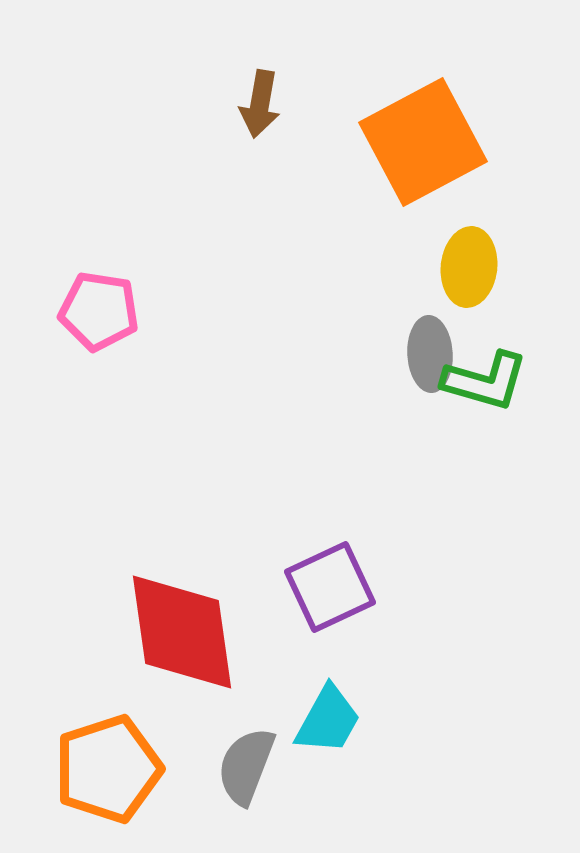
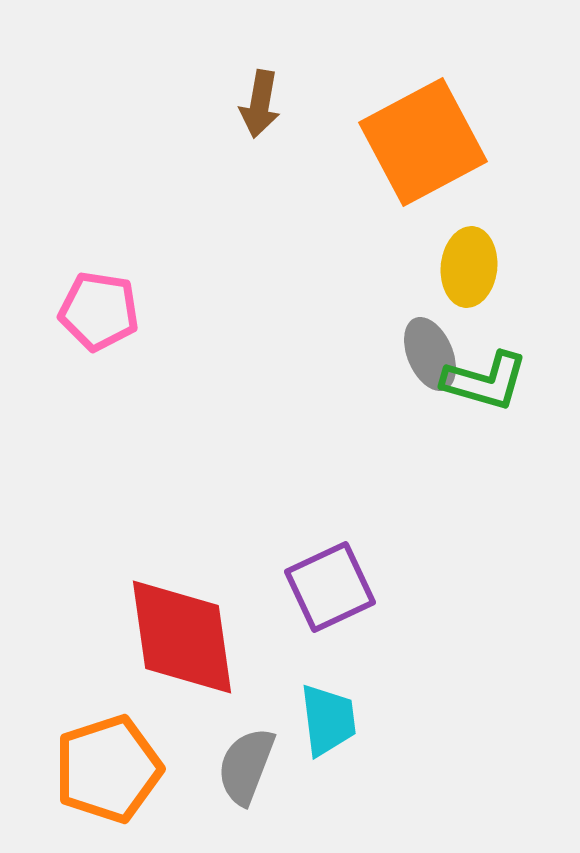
gray ellipse: rotated 20 degrees counterclockwise
red diamond: moved 5 px down
cyan trapezoid: rotated 36 degrees counterclockwise
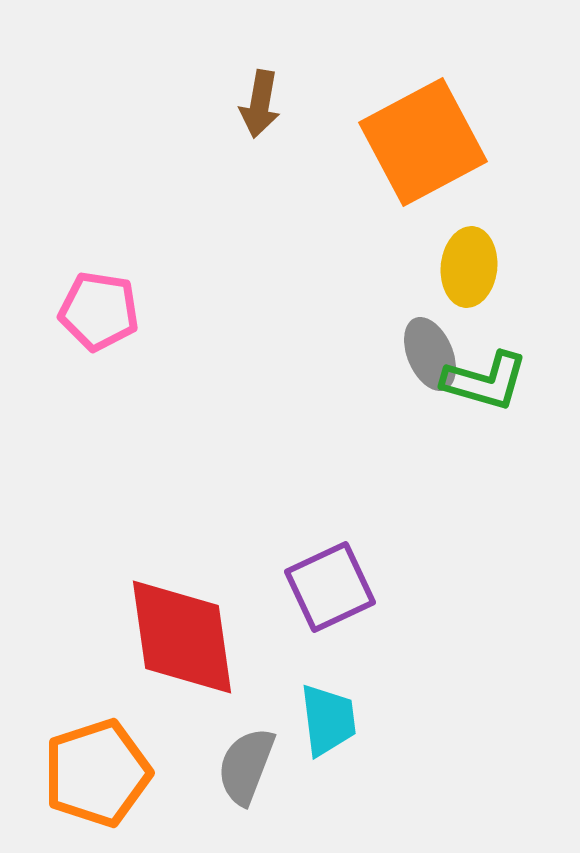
orange pentagon: moved 11 px left, 4 px down
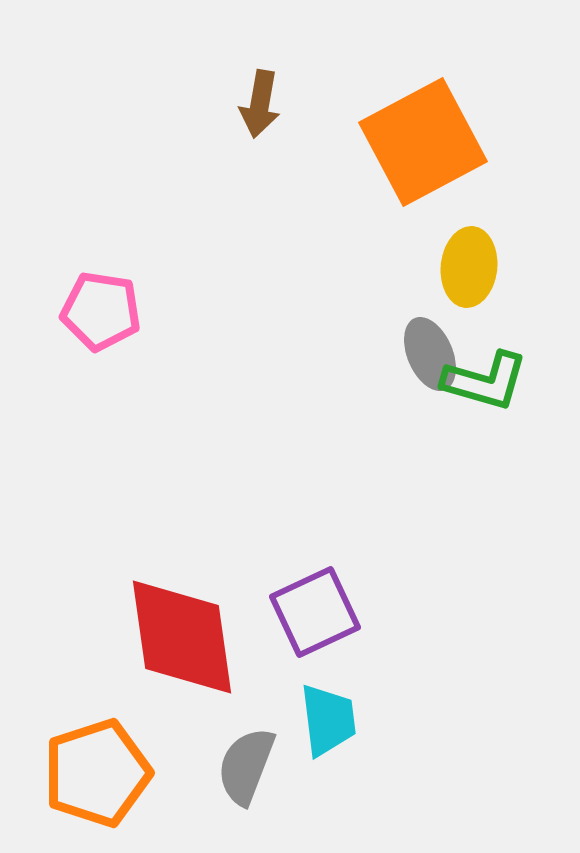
pink pentagon: moved 2 px right
purple square: moved 15 px left, 25 px down
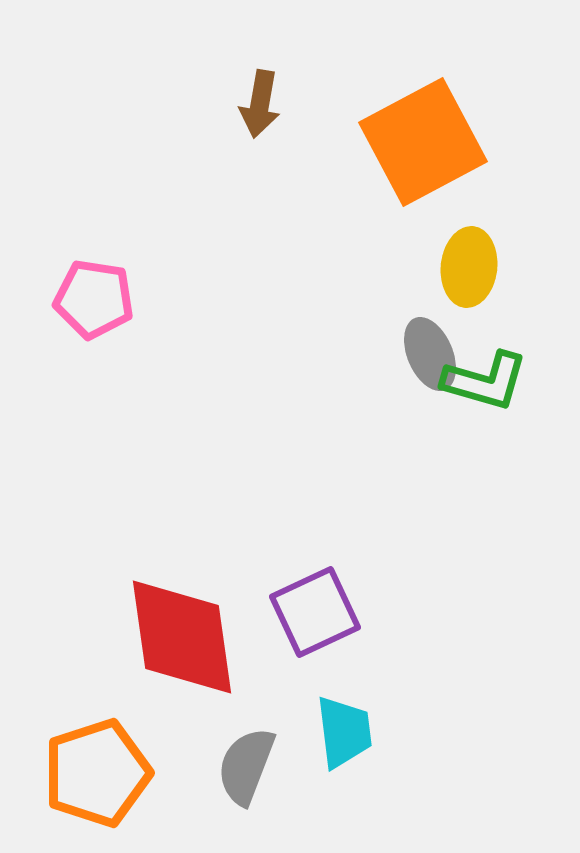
pink pentagon: moved 7 px left, 12 px up
cyan trapezoid: moved 16 px right, 12 px down
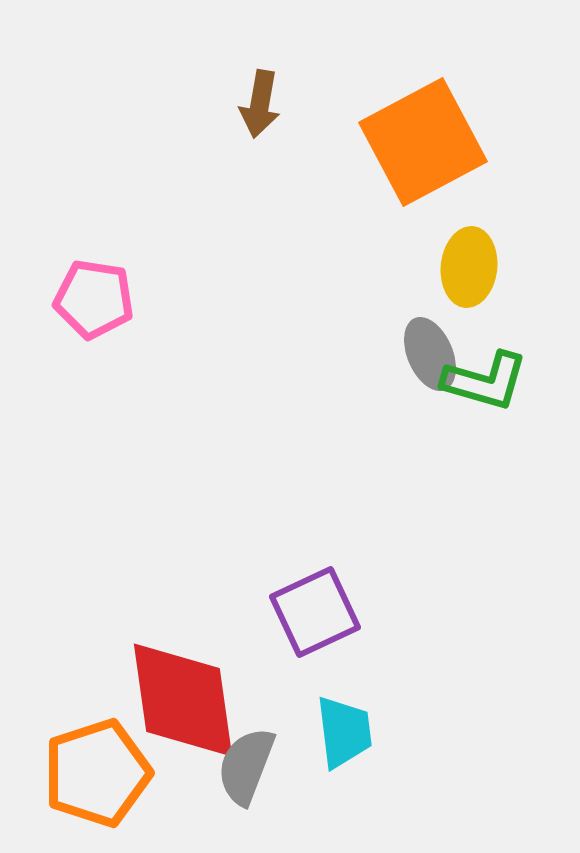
red diamond: moved 1 px right, 63 px down
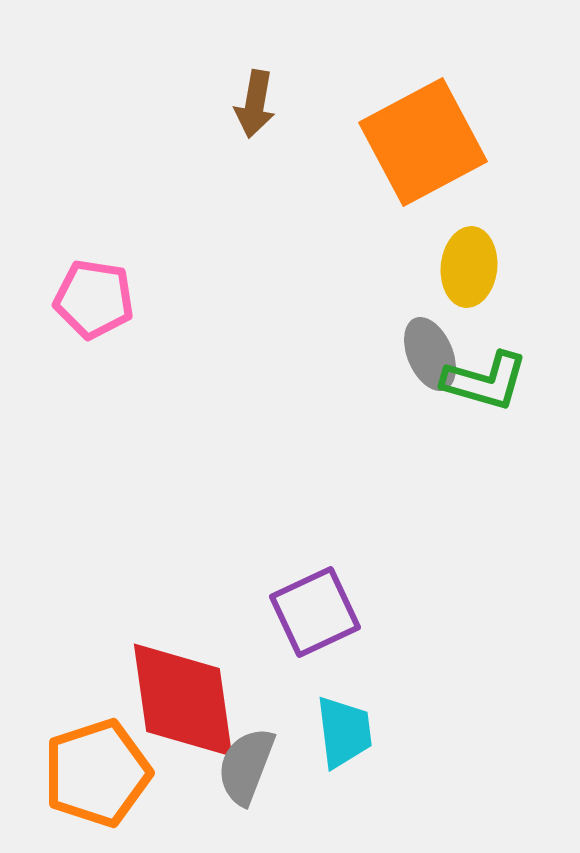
brown arrow: moved 5 px left
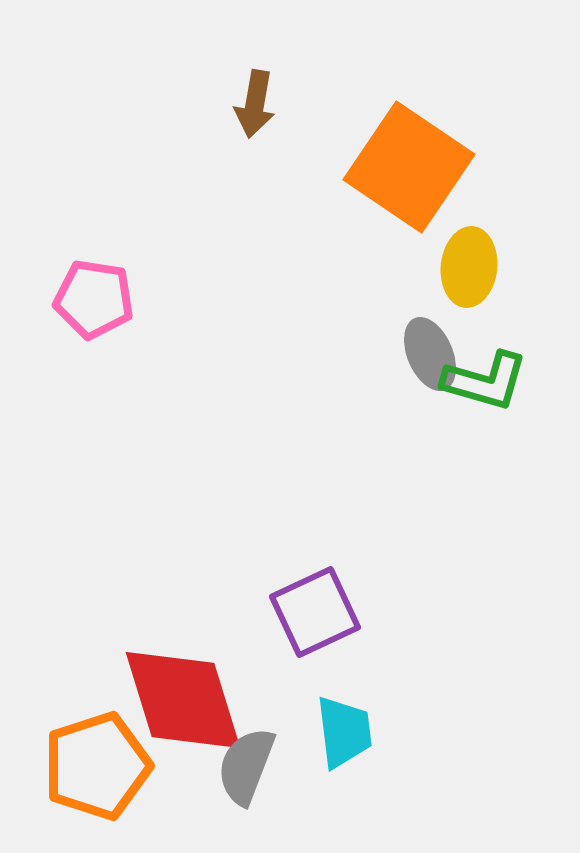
orange square: moved 14 px left, 25 px down; rotated 28 degrees counterclockwise
red diamond: rotated 9 degrees counterclockwise
orange pentagon: moved 7 px up
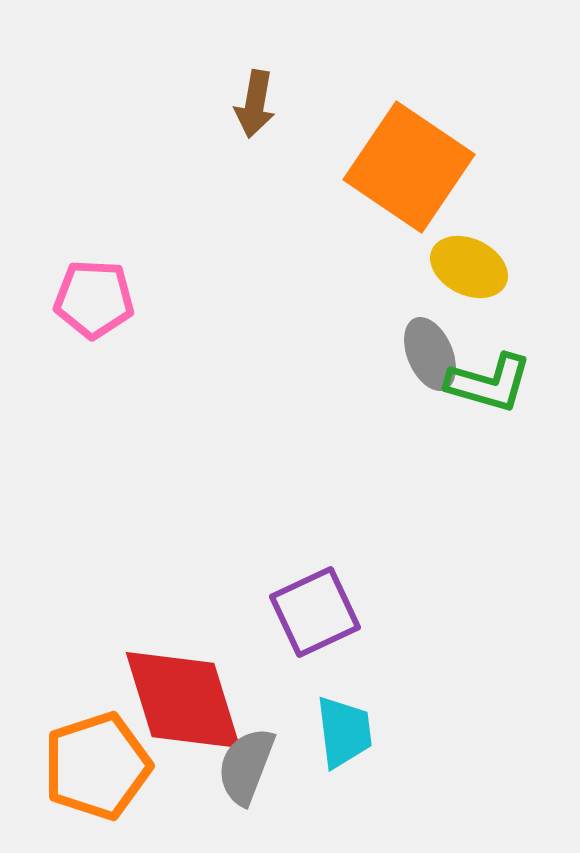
yellow ellipse: rotated 70 degrees counterclockwise
pink pentagon: rotated 6 degrees counterclockwise
green L-shape: moved 4 px right, 2 px down
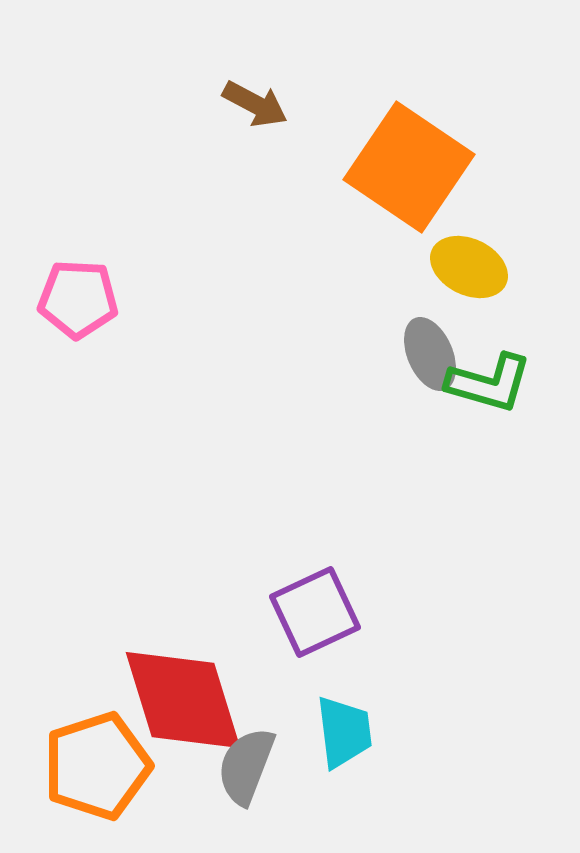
brown arrow: rotated 72 degrees counterclockwise
pink pentagon: moved 16 px left
